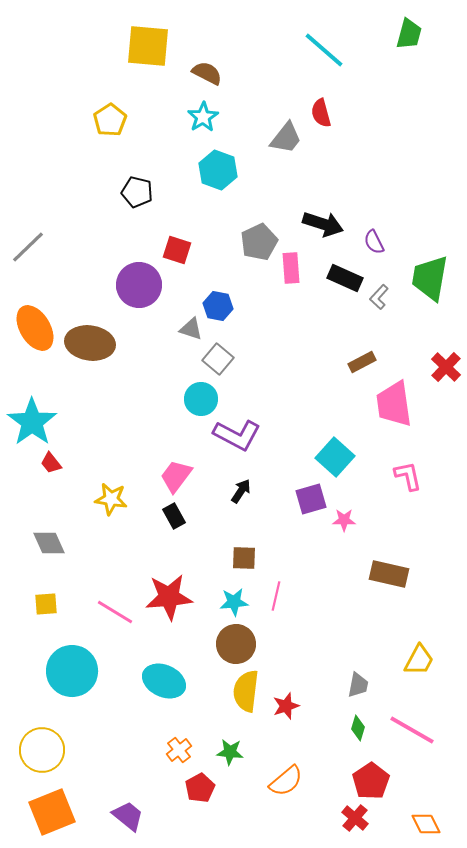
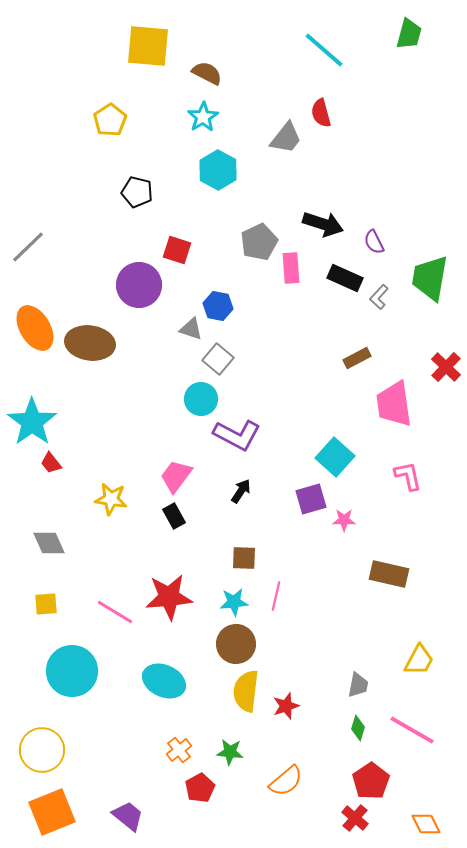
cyan hexagon at (218, 170): rotated 9 degrees clockwise
brown rectangle at (362, 362): moved 5 px left, 4 px up
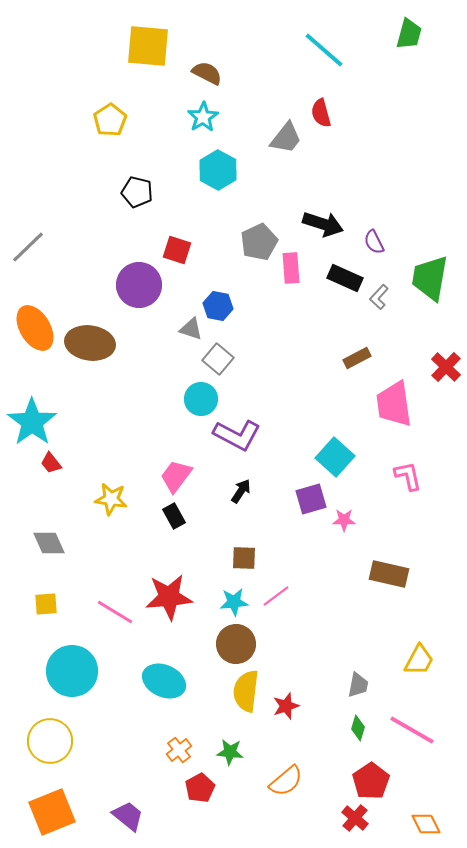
pink line at (276, 596): rotated 40 degrees clockwise
yellow circle at (42, 750): moved 8 px right, 9 px up
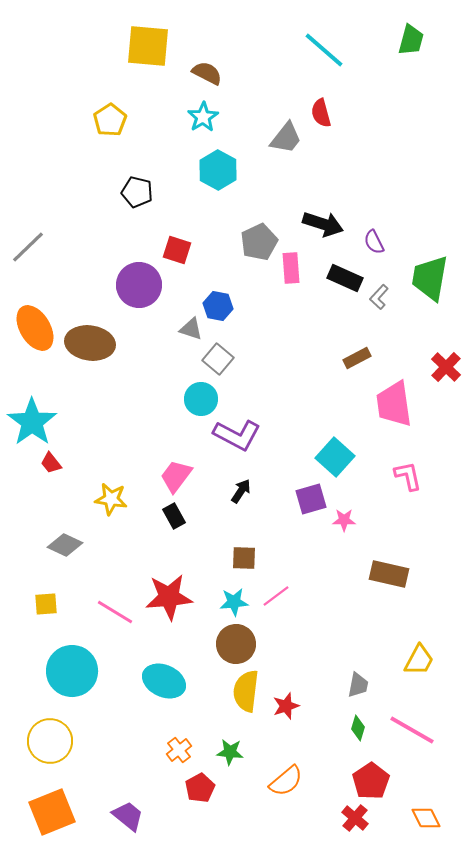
green trapezoid at (409, 34): moved 2 px right, 6 px down
gray diamond at (49, 543): moved 16 px right, 2 px down; rotated 40 degrees counterclockwise
orange diamond at (426, 824): moved 6 px up
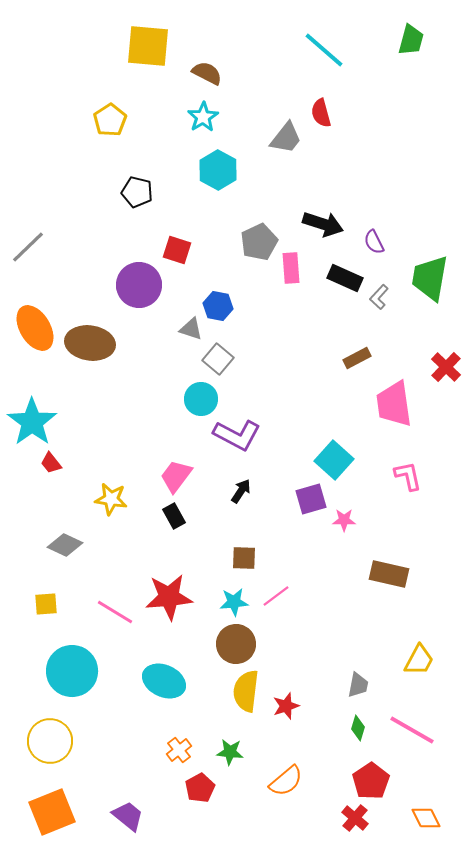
cyan square at (335, 457): moved 1 px left, 3 px down
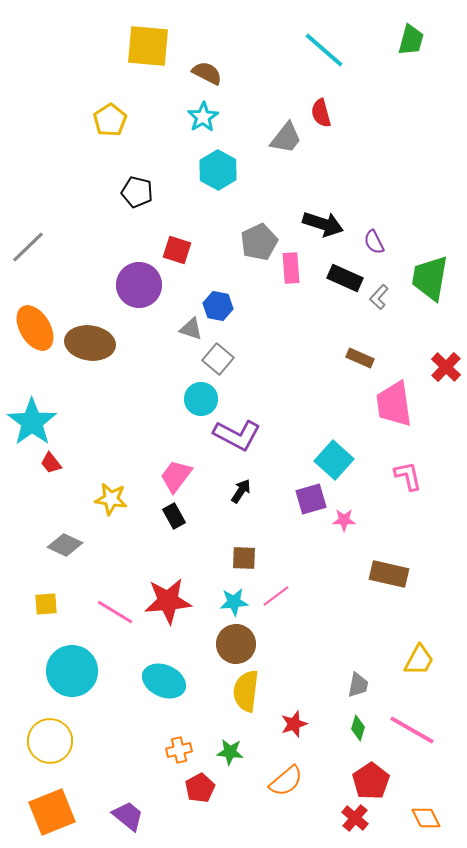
brown rectangle at (357, 358): moved 3 px right; rotated 52 degrees clockwise
red star at (169, 597): moved 1 px left, 4 px down
red star at (286, 706): moved 8 px right, 18 px down
orange cross at (179, 750): rotated 25 degrees clockwise
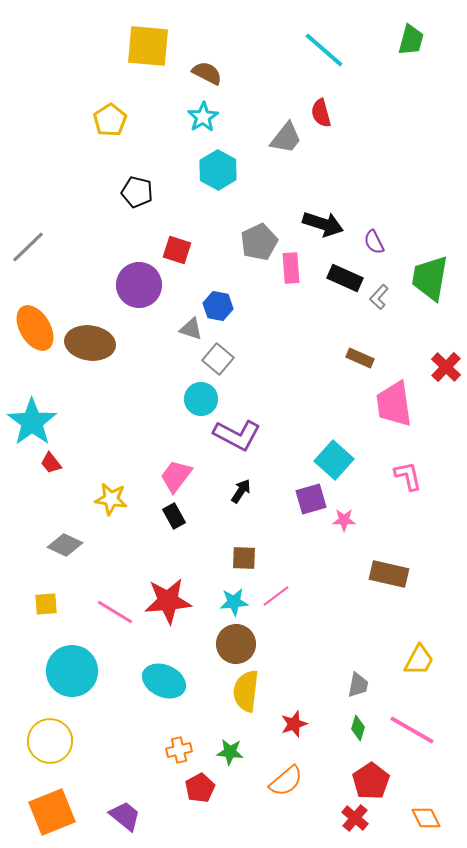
purple trapezoid at (128, 816): moved 3 px left
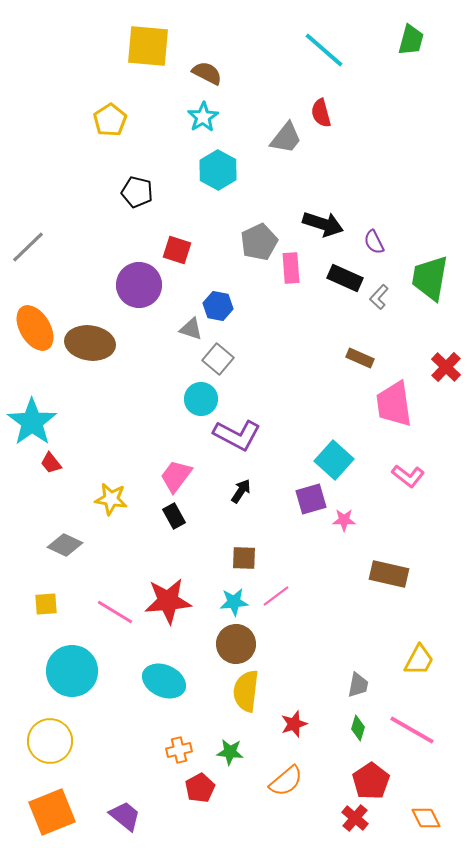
pink L-shape at (408, 476): rotated 140 degrees clockwise
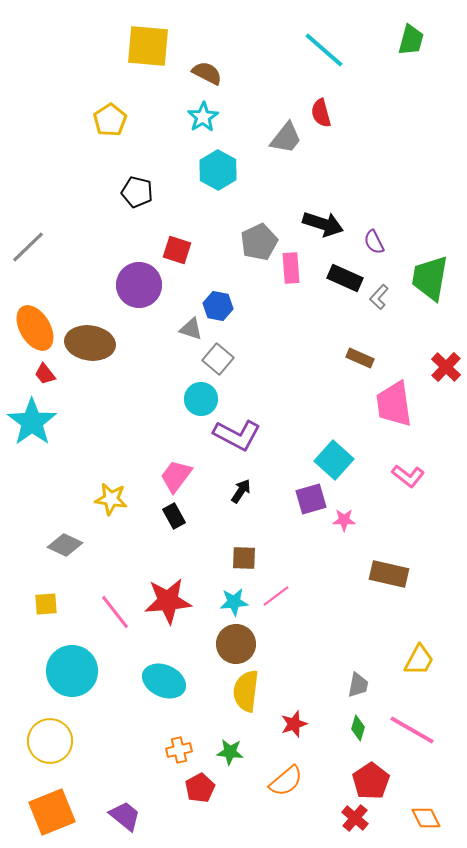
red trapezoid at (51, 463): moved 6 px left, 89 px up
pink line at (115, 612): rotated 21 degrees clockwise
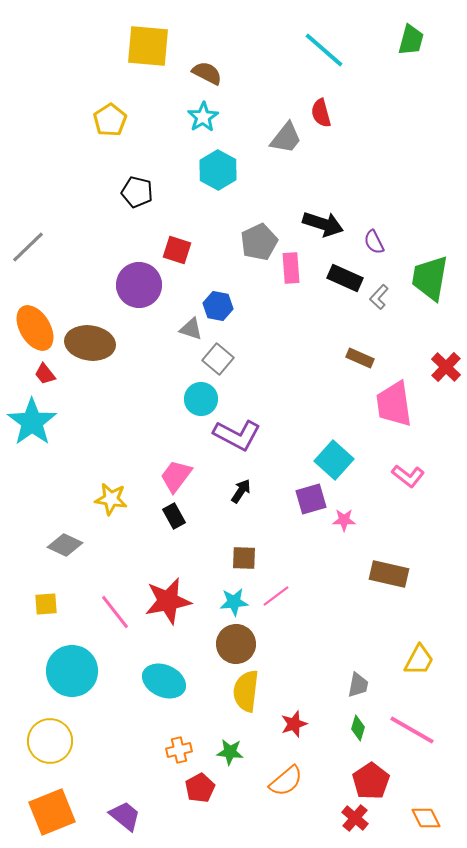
red star at (168, 601): rotated 6 degrees counterclockwise
